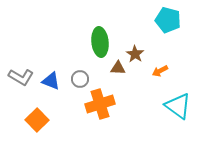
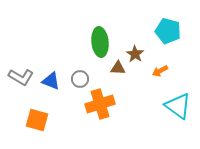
cyan pentagon: moved 11 px down
orange square: rotated 30 degrees counterclockwise
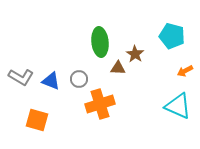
cyan pentagon: moved 4 px right, 5 px down
orange arrow: moved 25 px right
gray circle: moved 1 px left
cyan triangle: rotated 12 degrees counterclockwise
